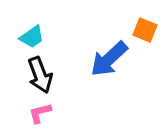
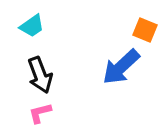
cyan trapezoid: moved 11 px up
blue arrow: moved 12 px right, 8 px down
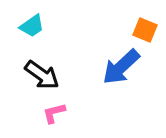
black arrow: moved 2 px right; rotated 33 degrees counterclockwise
pink L-shape: moved 14 px right
